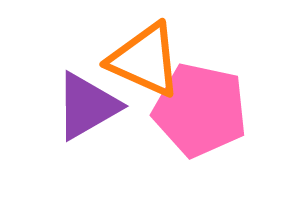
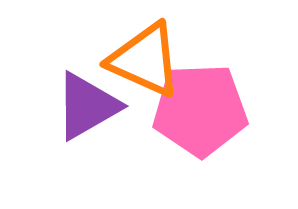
pink pentagon: rotated 14 degrees counterclockwise
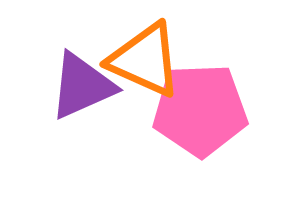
purple triangle: moved 5 px left, 20 px up; rotated 6 degrees clockwise
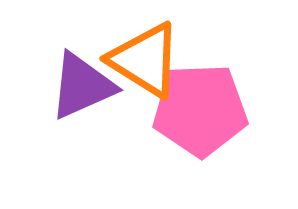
orange triangle: rotated 8 degrees clockwise
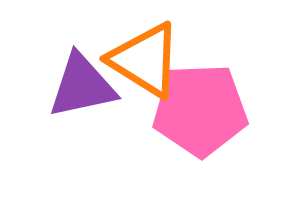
purple triangle: rotated 12 degrees clockwise
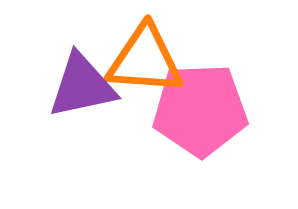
orange triangle: rotated 28 degrees counterclockwise
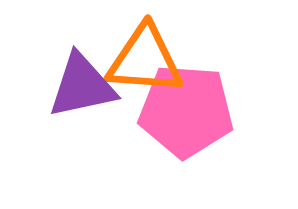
pink pentagon: moved 14 px left, 1 px down; rotated 6 degrees clockwise
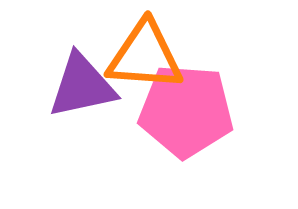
orange triangle: moved 4 px up
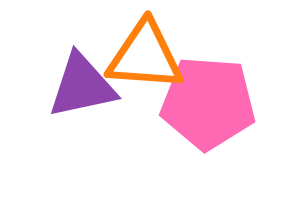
pink pentagon: moved 22 px right, 8 px up
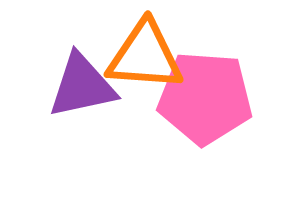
pink pentagon: moved 3 px left, 5 px up
